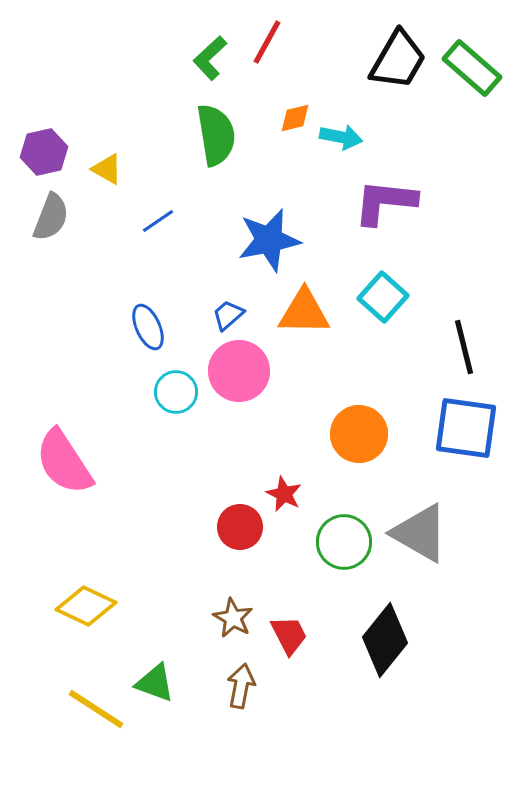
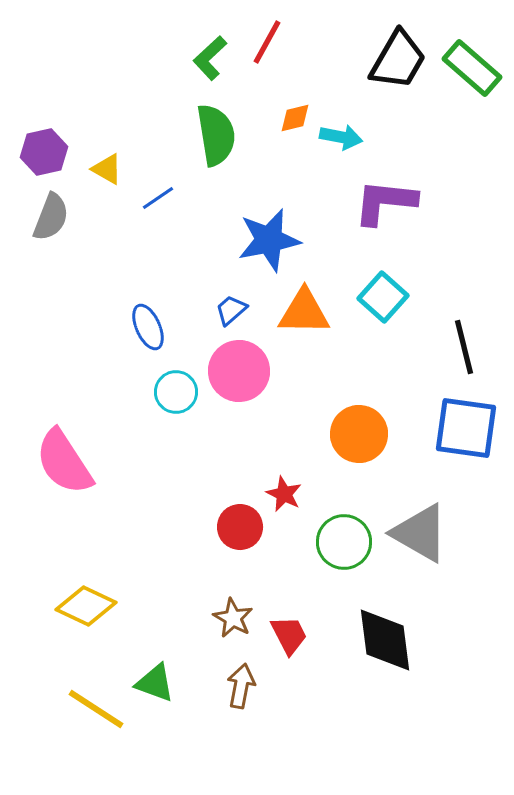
blue line: moved 23 px up
blue trapezoid: moved 3 px right, 5 px up
black diamond: rotated 46 degrees counterclockwise
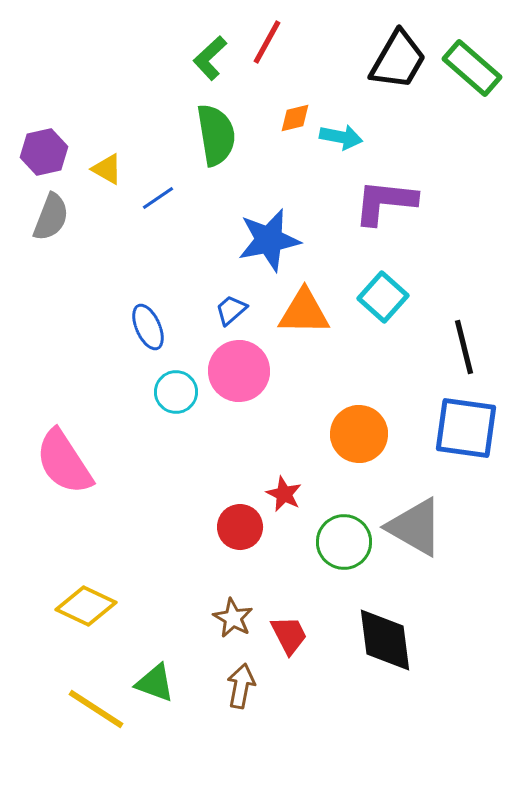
gray triangle: moved 5 px left, 6 px up
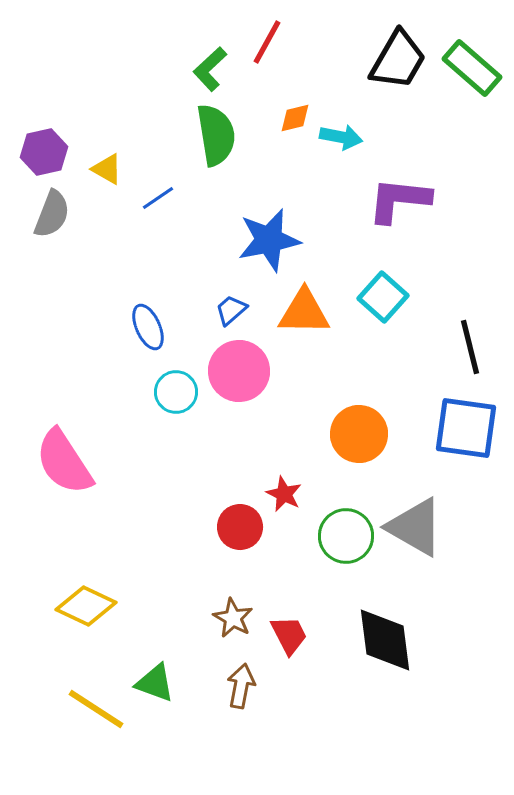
green L-shape: moved 11 px down
purple L-shape: moved 14 px right, 2 px up
gray semicircle: moved 1 px right, 3 px up
black line: moved 6 px right
green circle: moved 2 px right, 6 px up
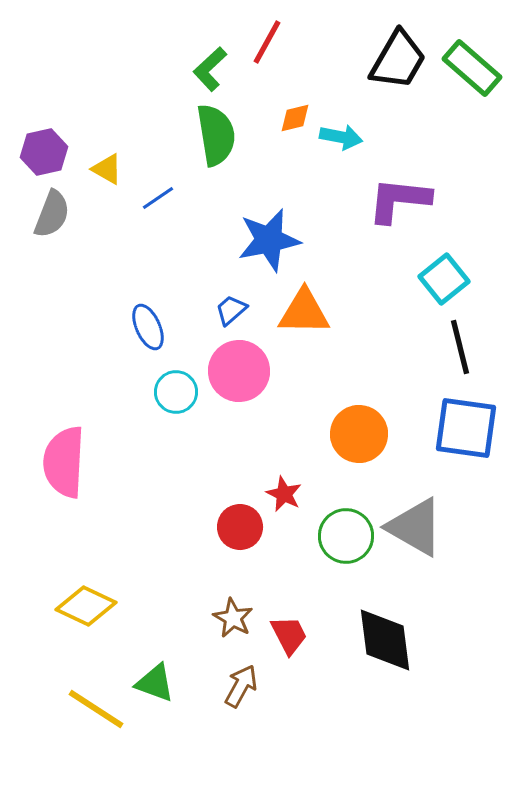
cyan square: moved 61 px right, 18 px up; rotated 9 degrees clockwise
black line: moved 10 px left
pink semicircle: rotated 36 degrees clockwise
brown arrow: rotated 18 degrees clockwise
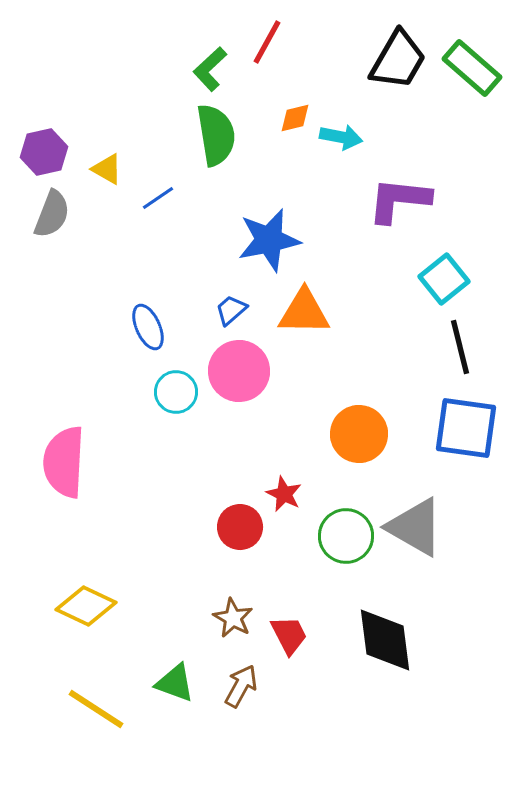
green triangle: moved 20 px right
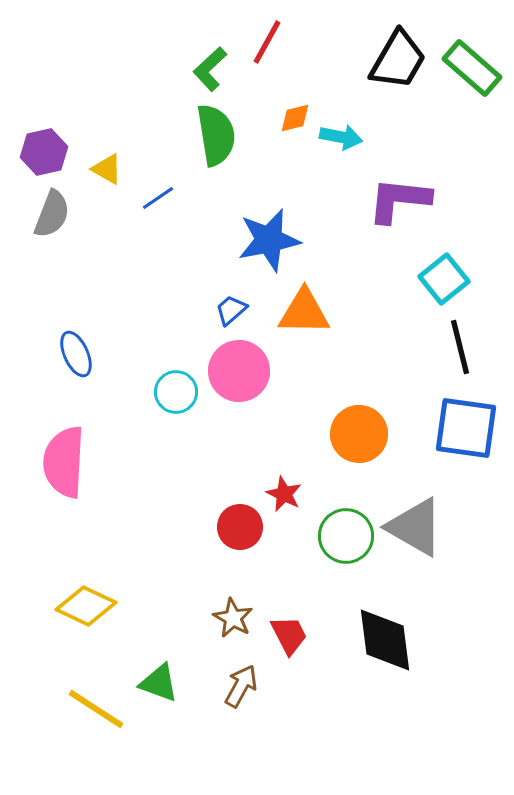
blue ellipse: moved 72 px left, 27 px down
green triangle: moved 16 px left
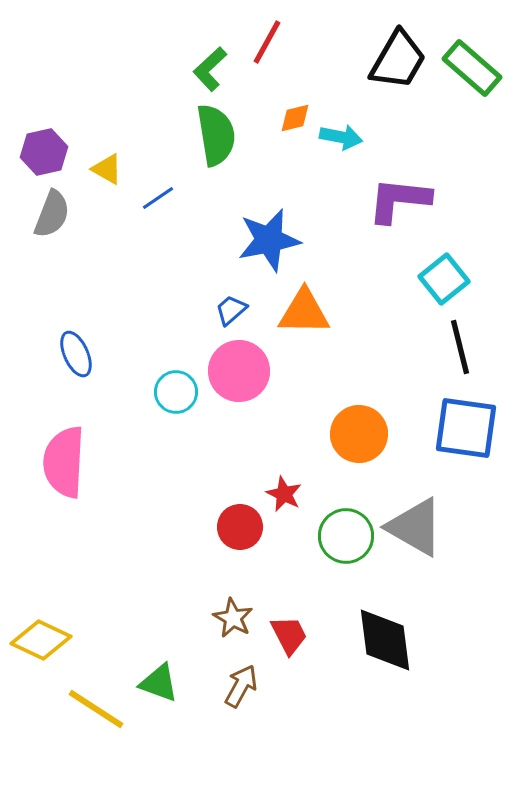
yellow diamond: moved 45 px left, 34 px down
